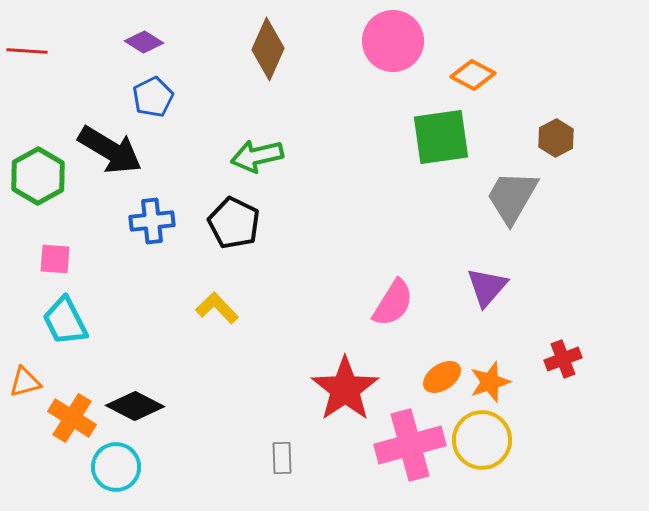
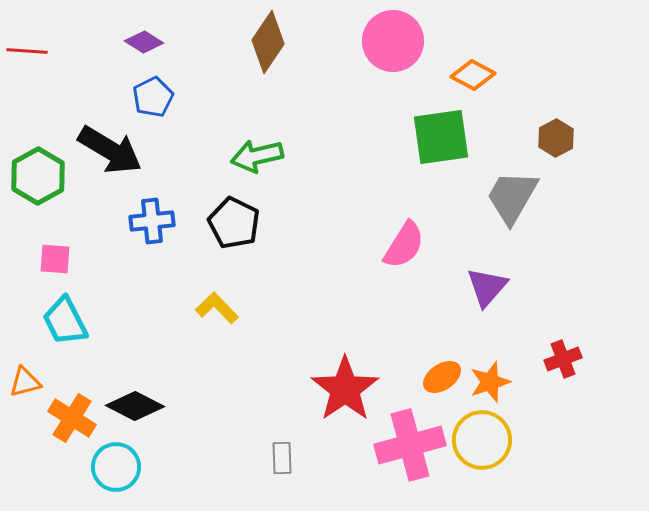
brown diamond: moved 7 px up; rotated 10 degrees clockwise
pink semicircle: moved 11 px right, 58 px up
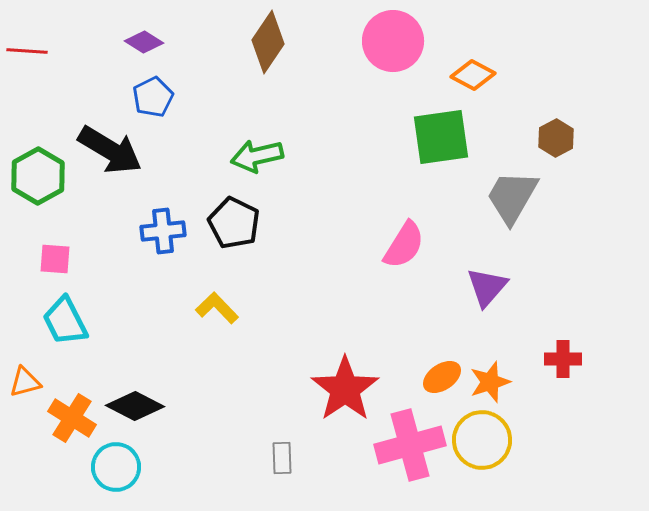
blue cross: moved 11 px right, 10 px down
red cross: rotated 21 degrees clockwise
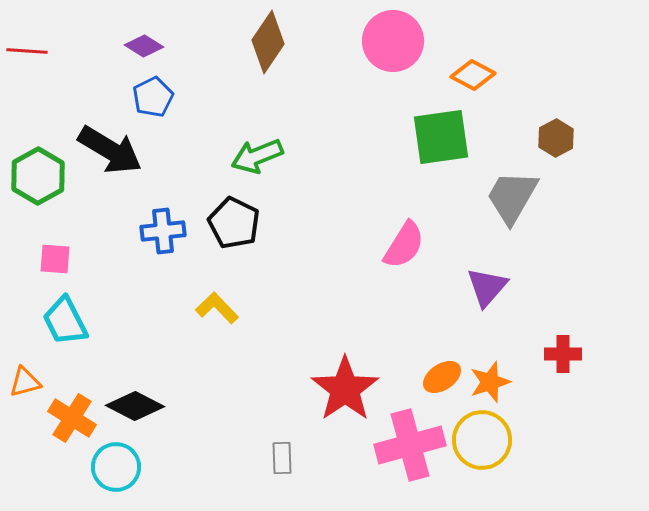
purple diamond: moved 4 px down
green arrow: rotated 9 degrees counterclockwise
red cross: moved 5 px up
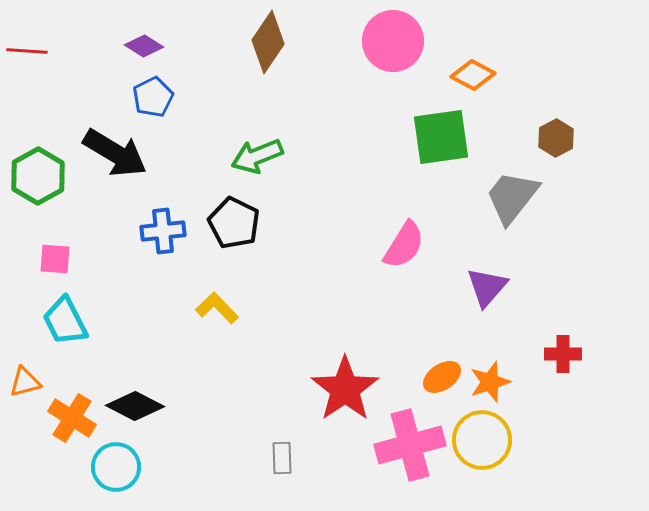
black arrow: moved 5 px right, 3 px down
gray trapezoid: rotated 8 degrees clockwise
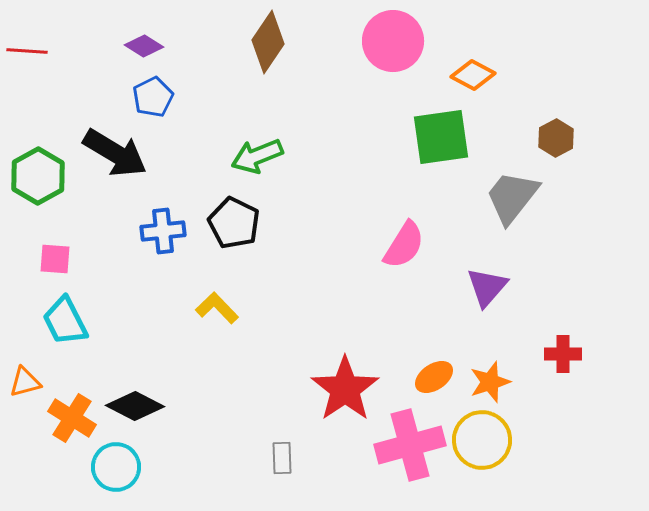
orange ellipse: moved 8 px left
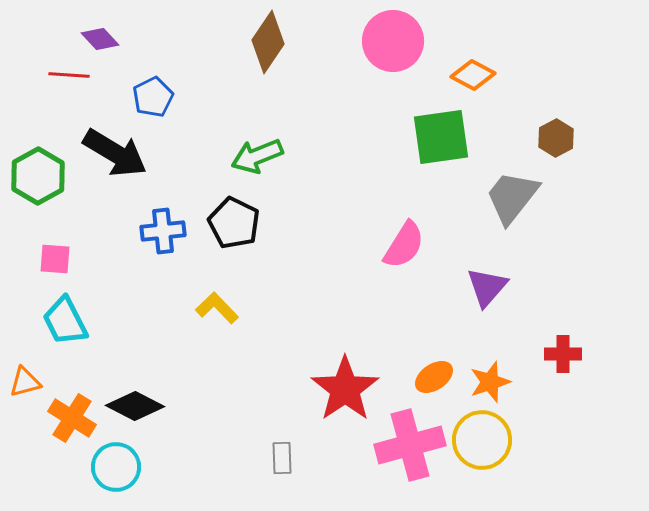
purple diamond: moved 44 px left, 7 px up; rotated 15 degrees clockwise
red line: moved 42 px right, 24 px down
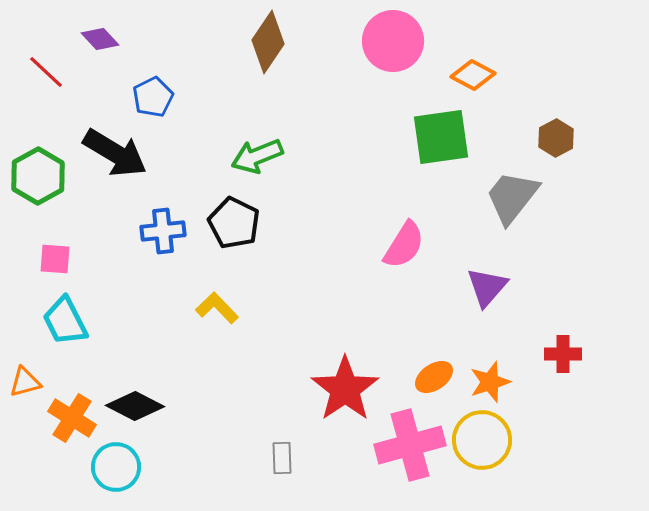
red line: moved 23 px left, 3 px up; rotated 39 degrees clockwise
